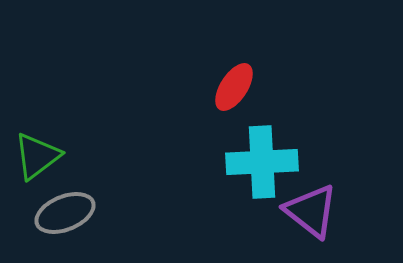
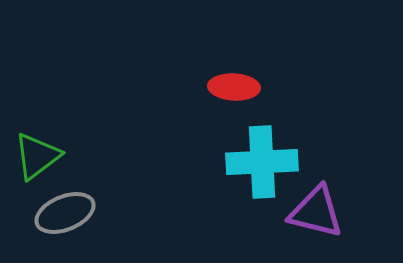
red ellipse: rotated 60 degrees clockwise
purple triangle: moved 5 px right, 1 px down; rotated 24 degrees counterclockwise
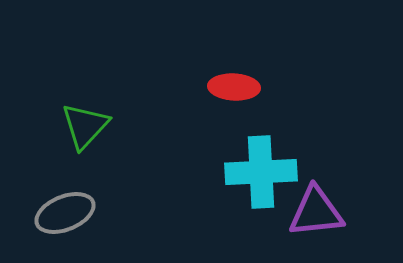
green triangle: moved 48 px right, 30 px up; rotated 10 degrees counterclockwise
cyan cross: moved 1 px left, 10 px down
purple triangle: rotated 20 degrees counterclockwise
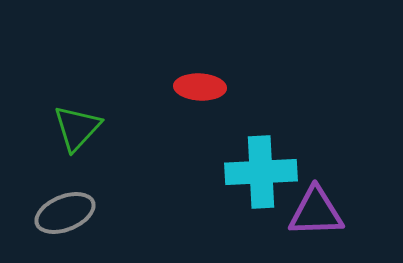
red ellipse: moved 34 px left
green triangle: moved 8 px left, 2 px down
purple triangle: rotated 4 degrees clockwise
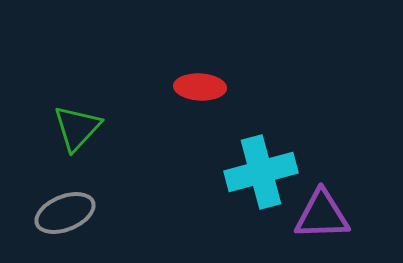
cyan cross: rotated 12 degrees counterclockwise
purple triangle: moved 6 px right, 3 px down
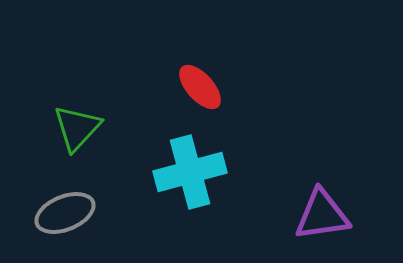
red ellipse: rotated 45 degrees clockwise
cyan cross: moved 71 px left
purple triangle: rotated 6 degrees counterclockwise
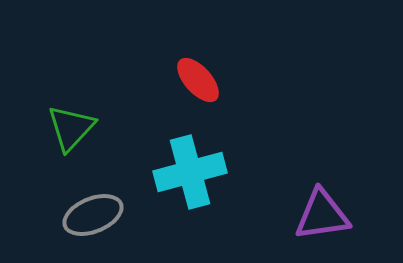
red ellipse: moved 2 px left, 7 px up
green triangle: moved 6 px left
gray ellipse: moved 28 px right, 2 px down
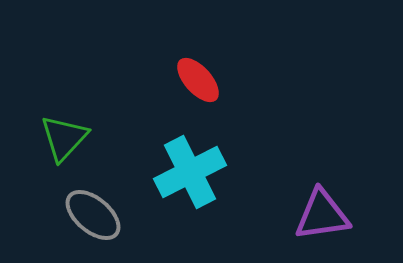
green triangle: moved 7 px left, 10 px down
cyan cross: rotated 12 degrees counterclockwise
gray ellipse: rotated 62 degrees clockwise
